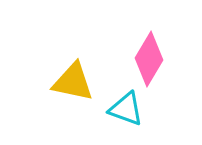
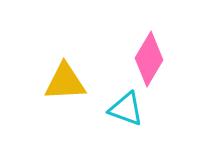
yellow triangle: moved 8 px left; rotated 15 degrees counterclockwise
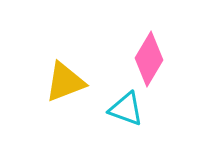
yellow triangle: rotated 18 degrees counterclockwise
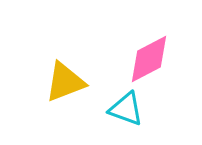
pink diamond: rotated 32 degrees clockwise
